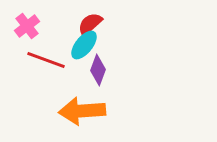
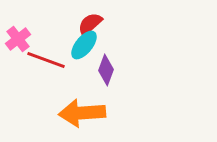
pink cross: moved 9 px left, 13 px down
purple diamond: moved 8 px right
orange arrow: moved 2 px down
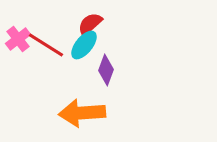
red line: moved 15 px up; rotated 12 degrees clockwise
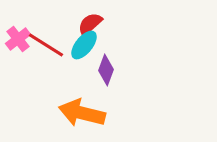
orange arrow: rotated 18 degrees clockwise
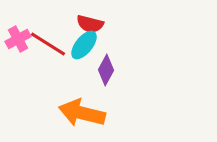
red semicircle: rotated 124 degrees counterclockwise
pink cross: rotated 10 degrees clockwise
red line: moved 2 px right, 1 px up
purple diamond: rotated 8 degrees clockwise
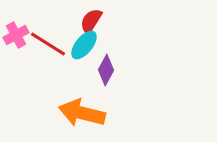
red semicircle: moved 1 px right, 3 px up; rotated 108 degrees clockwise
pink cross: moved 2 px left, 4 px up
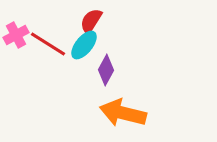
orange arrow: moved 41 px right
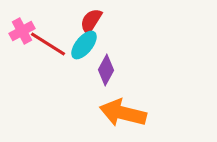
pink cross: moved 6 px right, 4 px up
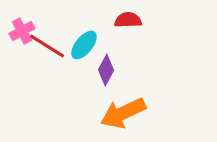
red semicircle: moved 37 px right, 1 px up; rotated 56 degrees clockwise
red line: moved 1 px left, 2 px down
orange arrow: rotated 39 degrees counterclockwise
